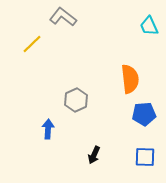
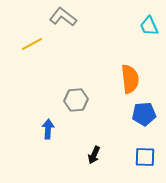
yellow line: rotated 15 degrees clockwise
gray hexagon: rotated 20 degrees clockwise
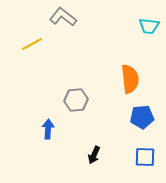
cyan trapezoid: rotated 60 degrees counterclockwise
blue pentagon: moved 2 px left, 3 px down
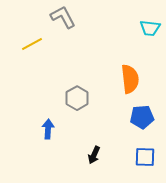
gray L-shape: rotated 24 degrees clockwise
cyan trapezoid: moved 1 px right, 2 px down
gray hexagon: moved 1 px right, 2 px up; rotated 25 degrees counterclockwise
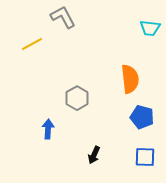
blue pentagon: rotated 20 degrees clockwise
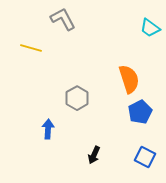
gray L-shape: moved 2 px down
cyan trapezoid: rotated 30 degrees clockwise
yellow line: moved 1 px left, 4 px down; rotated 45 degrees clockwise
orange semicircle: moved 1 px left; rotated 12 degrees counterclockwise
blue pentagon: moved 2 px left, 5 px up; rotated 30 degrees clockwise
blue square: rotated 25 degrees clockwise
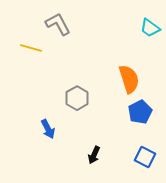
gray L-shape: moved 5 px left, 5 px down
blue arrow: rotated 150 degrees clockwise
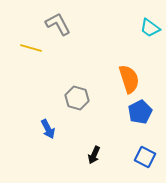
gray hexagon: rotated 15 degrees counterclockwise
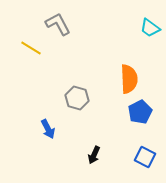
yellow line: rotated 15 degrees clockwise
orange semicircle: rotated 16 degrees clockwise
